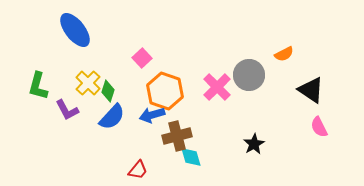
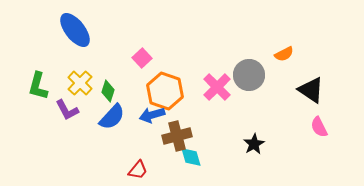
yellow cross: moved 8 px left
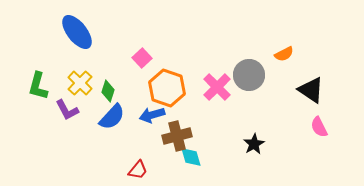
blue ellipse: moved 2 px right, 2 px down
orange hexagon: moved 2 px right, 3 px up
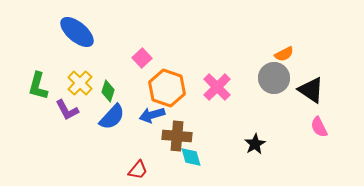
blue ellipse: rotated 12 degrees counterclockwise
gray circle: moved 25 px right, 3 px down
brown cross: rotated 20 degrees clockwise
black star: moved 1 px right
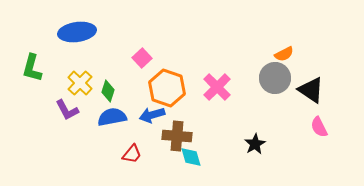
blue ellipse: rotated 48 degrees counterclockwise
gray circle: moved 1 px right
green L-shape: moved 6 px left, 18 px up
blue semicircle: rotated 144 degrees counterclockwise
red trapezoid: moved 6 px left, 16 px up
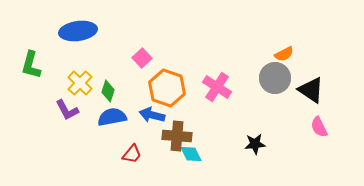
blue ellipse: moved 1 px right, 1 px up
green L-shape: moved 1 px left, 3 px up
pink cross: rotated 12 degrees counterclockwise
blue arrow: rotated 30 degrees clockwise
black star: rotated 25 degrees clockwise
cyan diamond: moved 3 px up; rotated 10 degrees counterclockwise
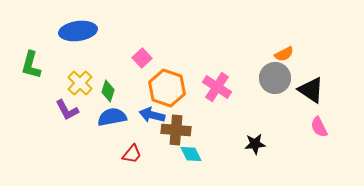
brown cross: moved 1 px left, 6 px up
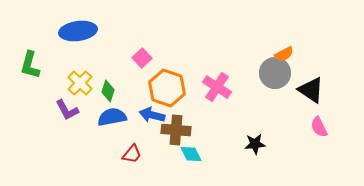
green L-shape: moved 1 px left
gray circle: moved 5 px up
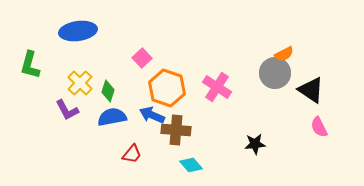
blue arrow: rotated 10 degrees clockwise
cyan diamond: moved 11 px down; rotated 15 degrees counterclockwise
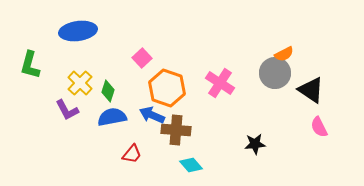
pink cross: moved 3 px right, 4 px up
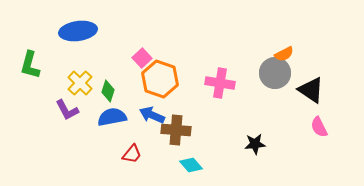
pink cross: rotated 24 degrees counterclockwise
orange hexagon: moved 7 px left, 9 px up
